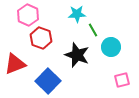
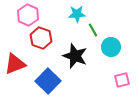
black star: moved 2 px left, 1 px down
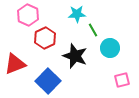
red hexagon: moved 4 px right; rotated 15 degrees clockwise
cyan circle: moved 1 px left, 1 px down
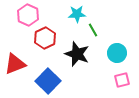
cyan circle: moved 7 px right, 5 px down
black star: moved 2 px right, 2 px up
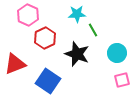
blue square: rotated 10 degrees counterclockwise
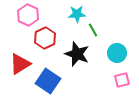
red triangle: moved 5 px right; rotated 10 degrees counterclockwise
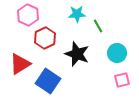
green line: moved 5 px right, 4 px up
